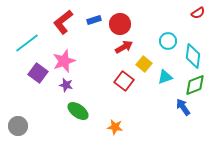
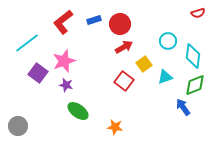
red semicircle: rotated 16 degrees clockwise
yellow square: rotated 14 degrees clockwise
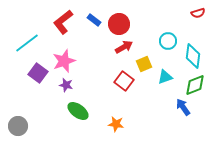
blue rectangle: rotated 56 degrees clockwise
red circle: moved 1 px left
yellow square: rotated 14 degrees clockwise
orange star: moved 1 px right, 3 px up
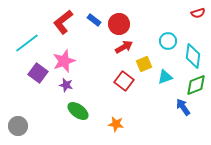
green diamond: moved 1 px right
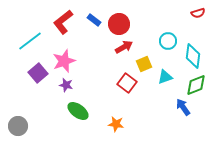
cyan line: moved 3 px right, 2 px up
purple square: rotated 12 degrees clockwise
red square: moved 3 px right, 2 px down
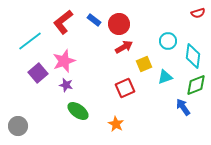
red square: moved 2 px left, 5 px down; rotated 30 degrees clockwise
orange star: rotated 21 degrees clockwise
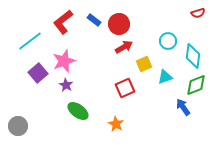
purple star: rotated 16 degrees clockwise
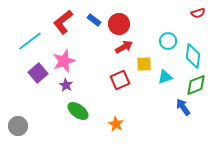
yellow square: rotated 21 degrees clockwise
red square: moved 5 px left, 8 px up
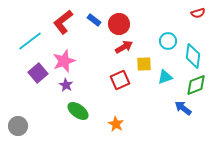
blue arrow: moved 1 px down; rotated 18 degrees counterclockwise
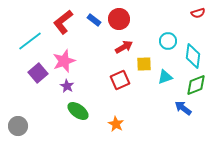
red circle: moved 5 px up
purple star: moved 1 px right, 1 px down
